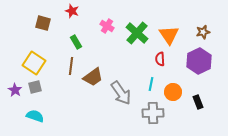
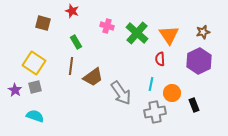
pink cross: rotated 16 degrees counterclockwise
orange circle: moved 1 px left, 1 px down
black rectangle: moved 4 px left, 3 px down
gray cross: moved 2 px right, 1 px up; rotated 10 degrees counterclockwise
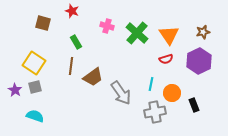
red semicircle: moved 6 px right; rotated 104 degrees counterclockwise
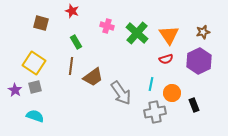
brown square: moved 2 px left
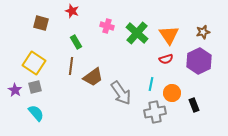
cyan semicircle: moved 1 px right, 3 px up; rotated 30 degrees clockwise
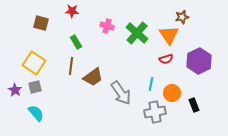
red star: rotated 16 degrees counterclockwise
brown star: moved 21 px left, 15 px up
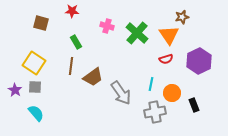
gray square: rotated 16 degrees clockwise
